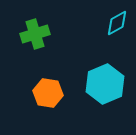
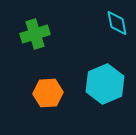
cyan diamond: rotated 72 degrees counterclockwise
orange hexagon: rotated 12 degrees counterclockwise
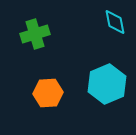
cyan diamond: moved 2 px left, 1 px up
cyan hexagon: moved 2 px right
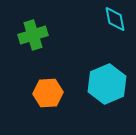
cyan diamond: moved 3 px up
green cross: moved 2 px left, 1 px down
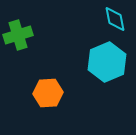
green cross: moved 15 px left
cyan hexagon: moved 22 px up
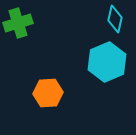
cyan diamond: rotated 24 degrees clockwise
green cross: moved 12 px up
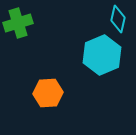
cyan diamond: moved 3 px right
cyan hexagon: moved 5 px left, 7 px up
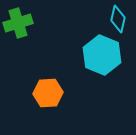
cyan hexagon: rotated 15 degrees counterclockwise
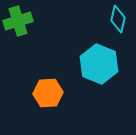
green cross: moved 2 px up
cyan hexagon: moved 3 px left, 9 px down
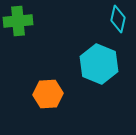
green cross: rotated 12 degrees clockwise
orange hexagon: moved 1 px down
